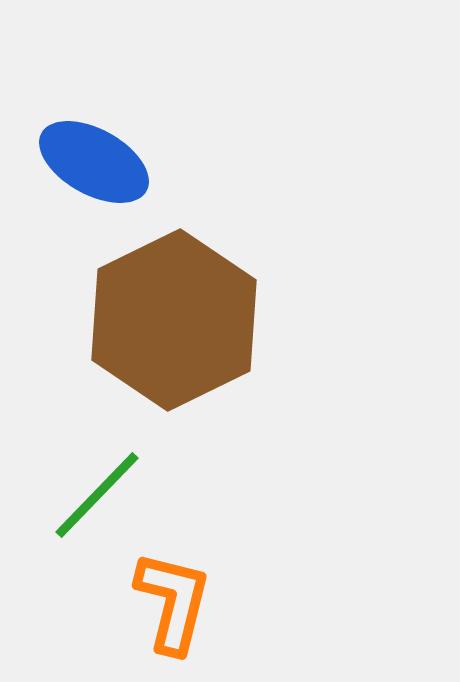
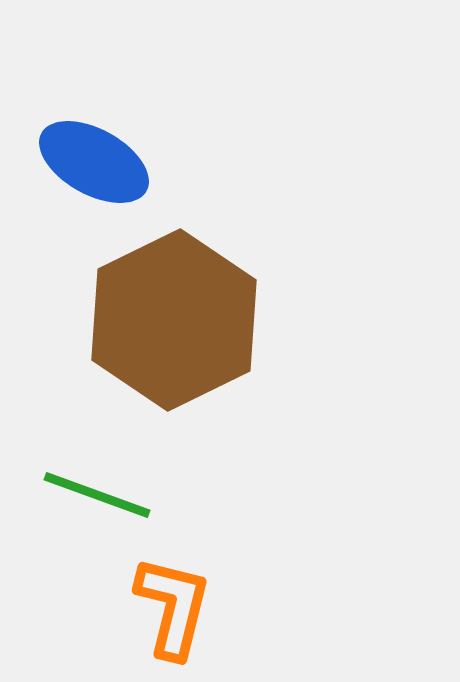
green line: rotated 66 degrees clockwise
orange L-shape: moved 5 px down
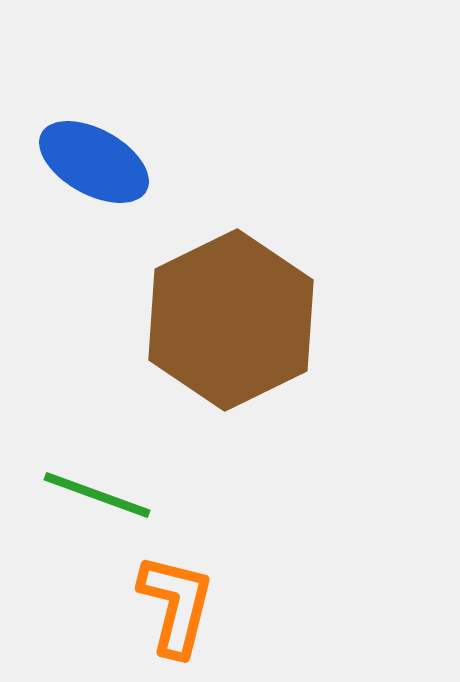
brown hexagon: moved 57 px right
orange L-shape: moved 3 px right, 2 px up
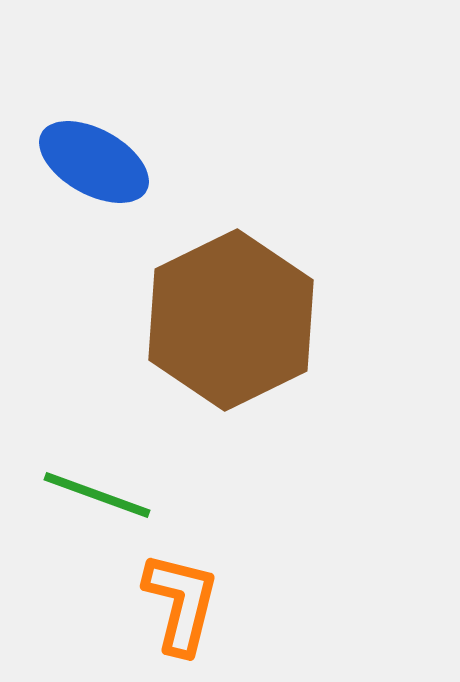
orange L-shape: moved 5 px right, 2 px up
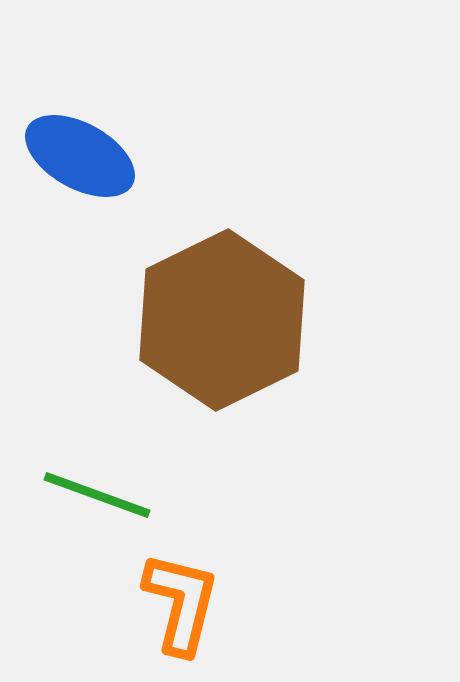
blue ellipse: moved 14 px left, 6 px up
brown hexagon: moved 9 px left
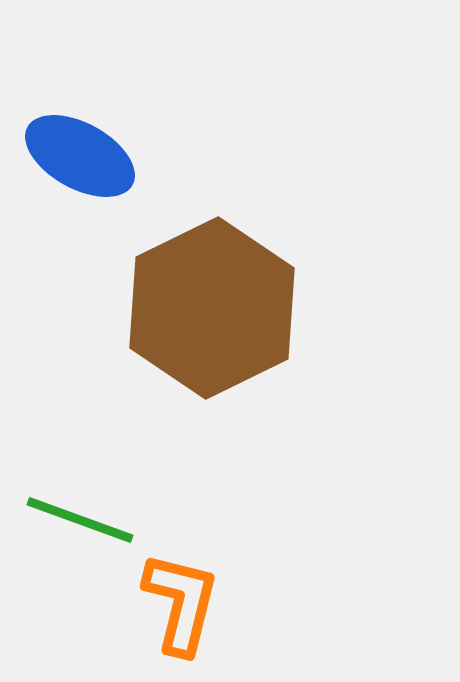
brown hexagon: moved 10 px left, 12 px up
green line: moved 17 px left, 25 px down
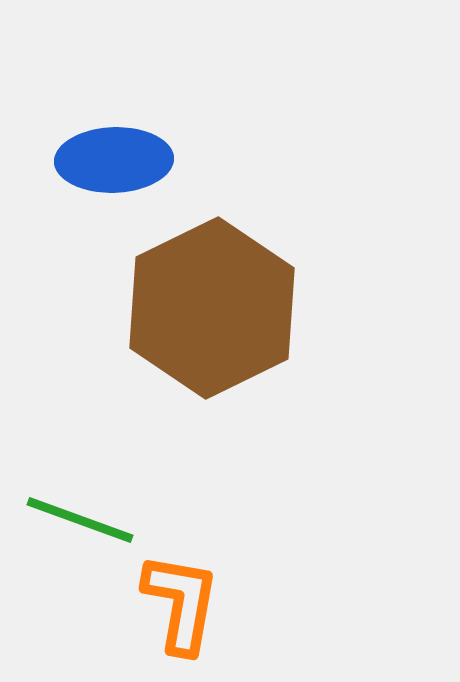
blue ellipse: moved 34 px right, 4 px down; rotated 31 degrees counterclockwise
orange L-shape: rotated 4 degrees counterclockwise
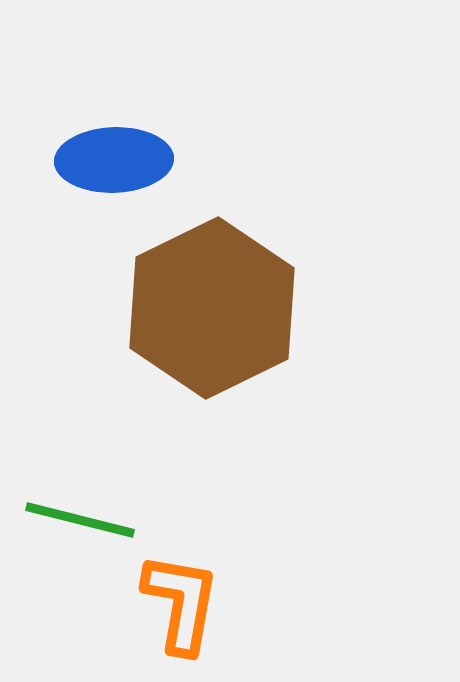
green line: rotated 6 degrees counterclockwise
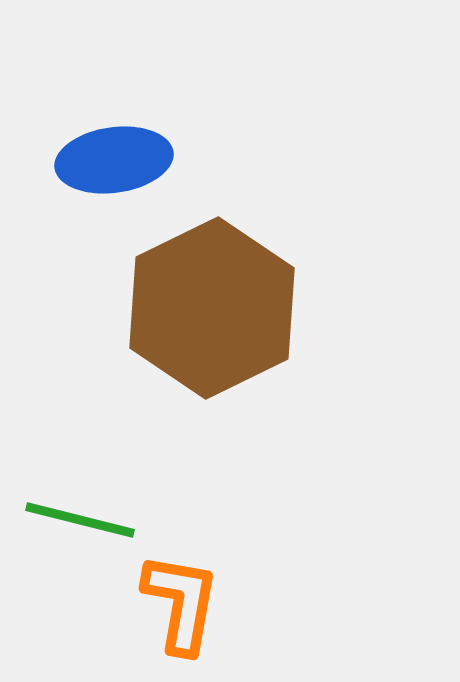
blue ellipse: rotated 6 degrees counterclockwise
